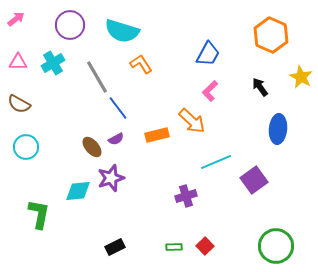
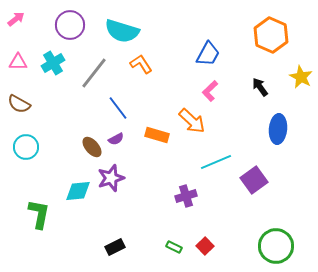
gray line: moved 3 px left, 4 px up; rotated 68 degrees clockwise
orange rectangle: rotated 30 degrees clockwise
green rectangle: rotated 28 degrees clockwise
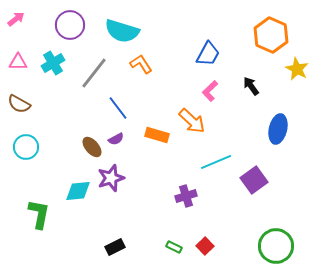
yellow star: moved 4 px left, 8 px up
black arrow: moved 9 px left, 1 px up
blue ellipse: rotated 8 degrees clockwise
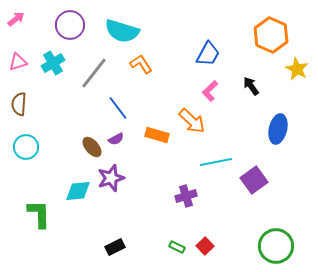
pink triangle: rotated 18 degrees counterclockwise
brown semicircle: rotated 65 degrees clockwise
cyan line: rotated 12 degrees clockwise
green L-shape: rotated 12 degrees counterclockwise
green rectangle: moved 3 px right
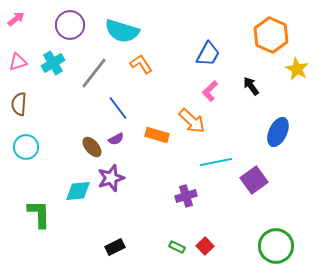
blue ellipse: moved 3 px down; rotated 12 degrees clockwise
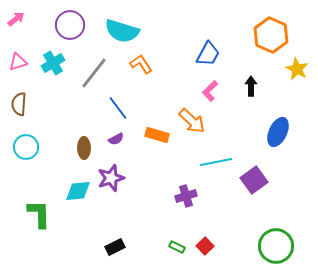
black arrow: rotated 36 degrees clockwise
brown ellipse: moved 8 px left, 1 px down; rotated 40 degrees clockwise
